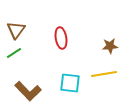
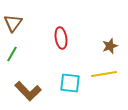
brown triangle: moved 3 px left, 7 px up
brown star: rotated 14 degrees counterclockwise
green line: moved 2 px left, 1 px down; rotated 28 degrees counterclockwise
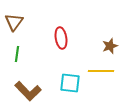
brown triangle: moved 1 px right, 1 px up
green line: moved 5 px right; rotated 21 degrees counterclockwise
yellow line: moved 3 px left, 3 px up; rotated 10 degrees clockwise
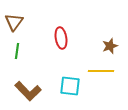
green line: moved 3 px up
cyan square: moved 3 px down
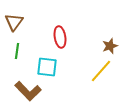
red ellipse: moved 1 px left, 1 px up
yellow line: rotated 50 degrees counterclockwise
cyan square: moved 23 px left, 19 px up
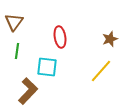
brown star: moved 7 px up
brown L-shape: rotated 92 degrees counterclockwise
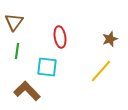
brown L-shape: moved 1 px left; rotated 88 degrees counterclockwise
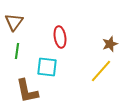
brown star: moved 5 px down
brown L-shape: rotated 148 degrees counterclockwise
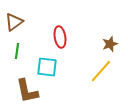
brown triangle: rotated 18 degrees clockwise
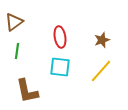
brown star: moved 8 px left, 4 px up
cyan square: moved 13 px right
